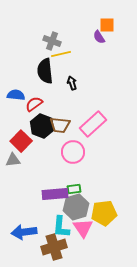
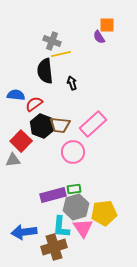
purple rectangle: moved 2 px left, 1 px down; rotated 10 degrees counterclockwise
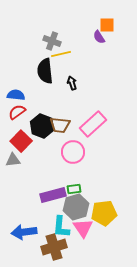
red semicircle: moved 17 px left, 8 px down
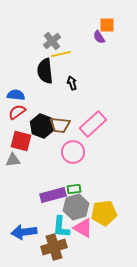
gray cross: rotated 30 degrees clockwise
red square: rotated 30 degrees counterclockwise
pink triangle: rotated 25 degrees counterclockwise
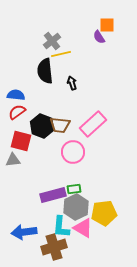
gray hexagon: rotated 10 degrees counterclockwise
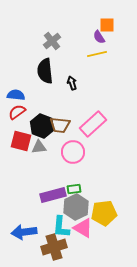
yellow line: moved 36 px right
gray triangle: moved 26 px right, 13 px up
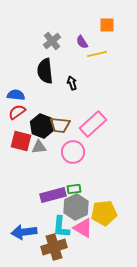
purple semicircle: moved 17 px left, 5 px down
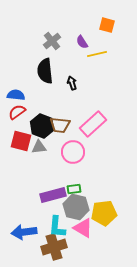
orange square: rotated 14 degrees clockwise
gray hexagon: rotated 20 degrees counterclockwise
cyan L-shape: moved 4 px left
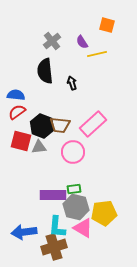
purple rectangle: rotated 15 degrees clockwise
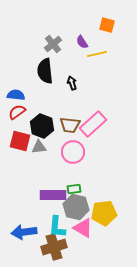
gray cross: moved 1 px right, 3 px down
brown trapezoid: moved 10 px right
red square: moved 1 px left
